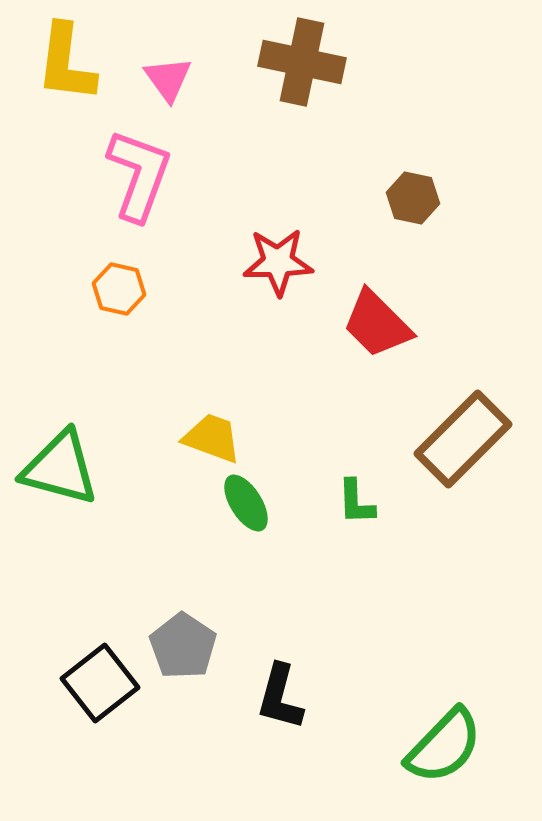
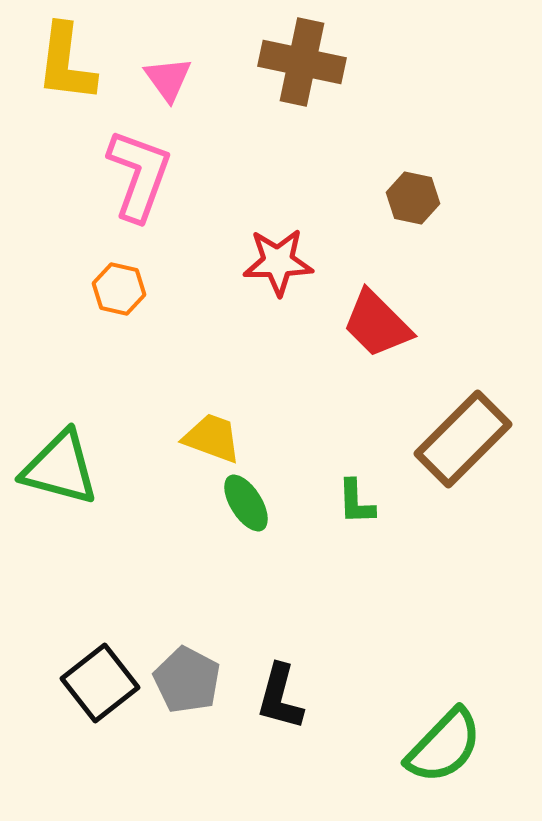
gray pentagon: moved 4 px right, 34 px down; rotated 6 degrees counterclockwise
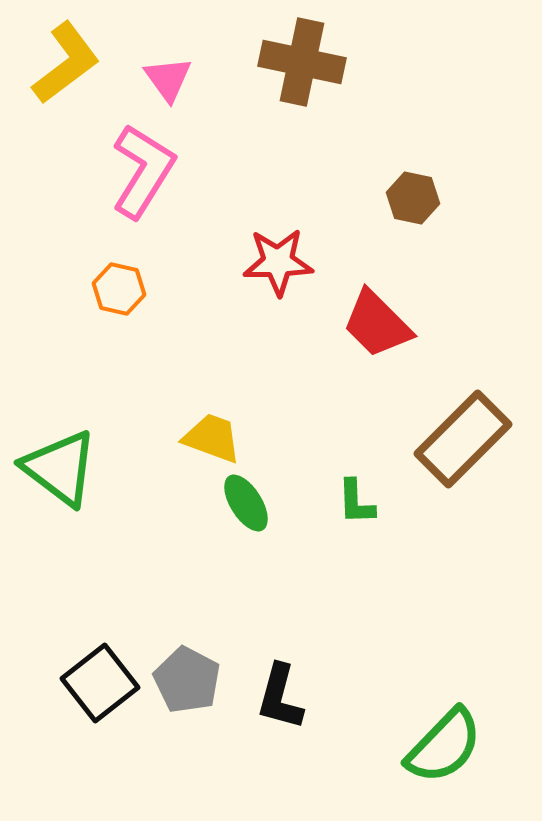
yellow L-shape: rotated 134 degrees counterclockwise
pink L-shape: moved 4 px right, 4 px up; rotated 12 degrees clockwise
green triangle: rotated 22 degrees clockwise
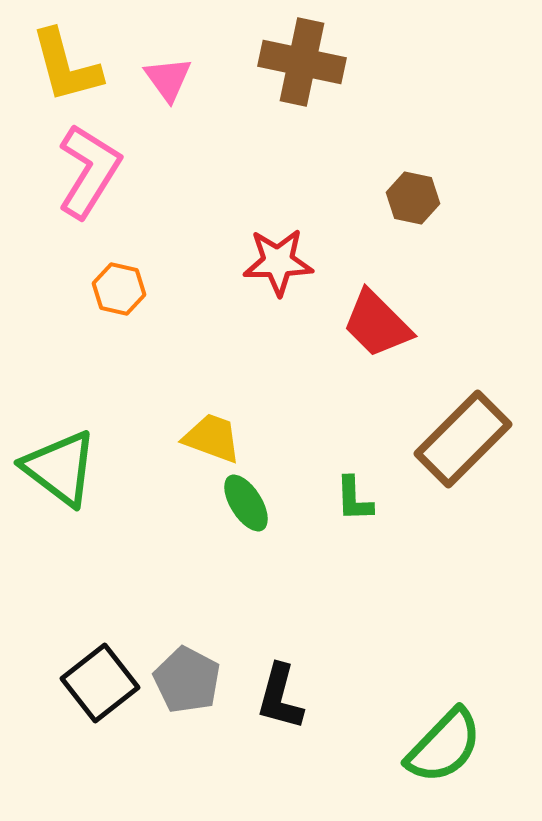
yellow L-shape: moved 3 px down; rotated 112 degrees clockwise
pink L-shape: moved 54 px left
green L-shape: moved 2 px left, 3 px up
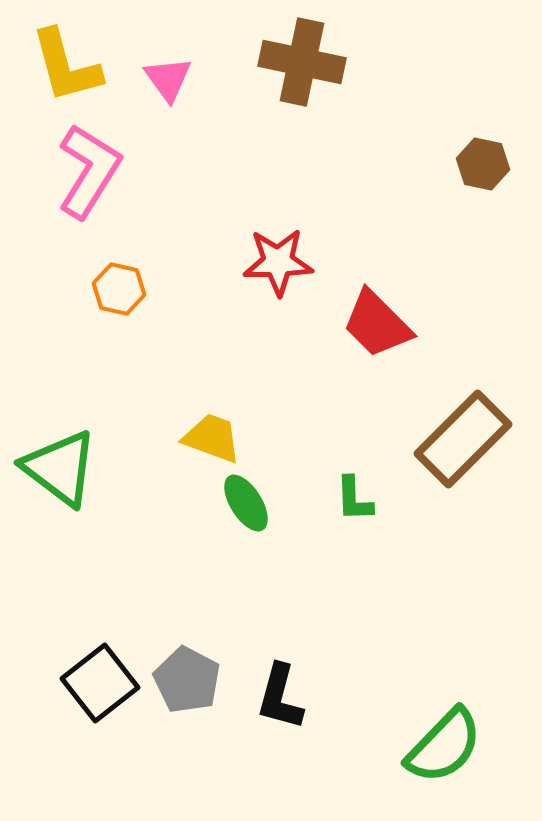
brown hexagon: moved 70 px right, 34 px up
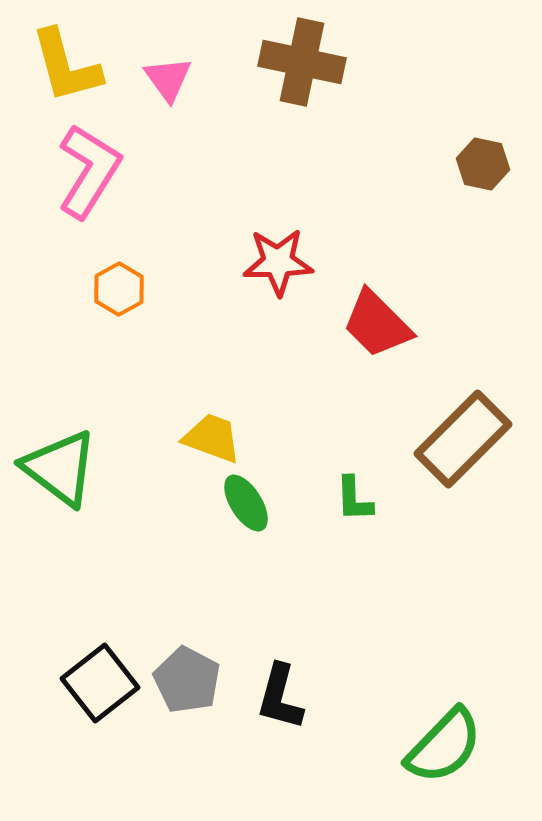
orange hexagon: rotated 18 degrees clockwise
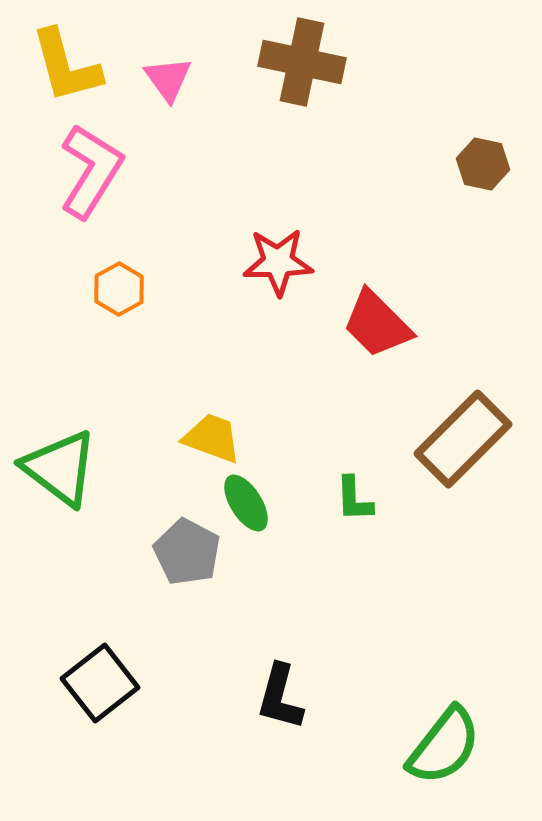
pink L-shape: moved 2 px right
gray pentagon: moved 128 px up
green semicircle: rotated 6 degrees counterclockwise
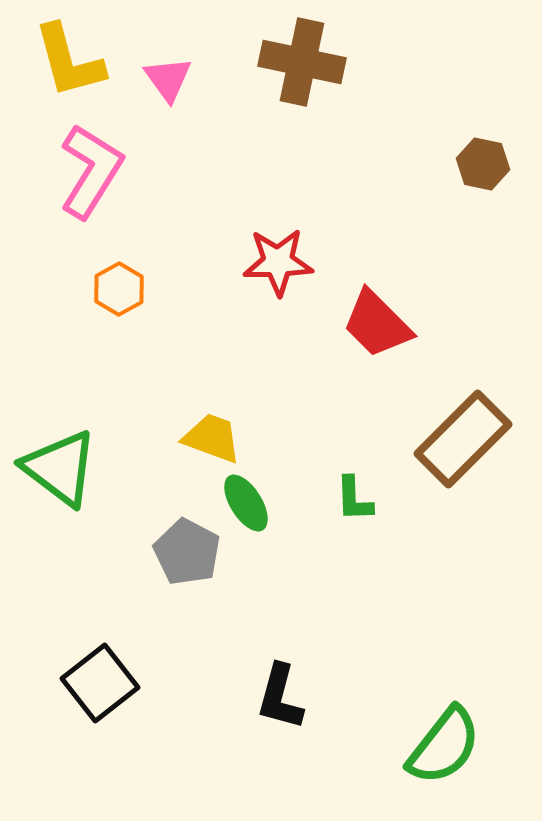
yellow L-shape: moved 3 px right, 5 px up
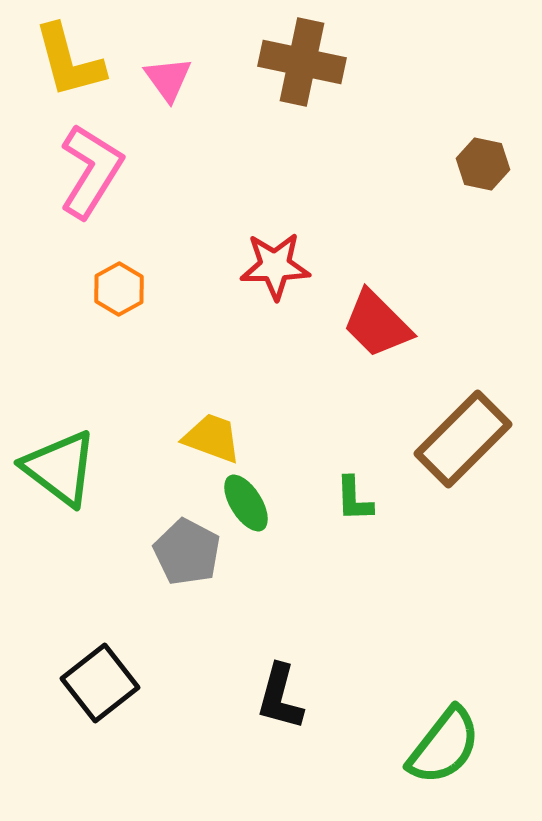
red star: moved 3 px left, 4 px down
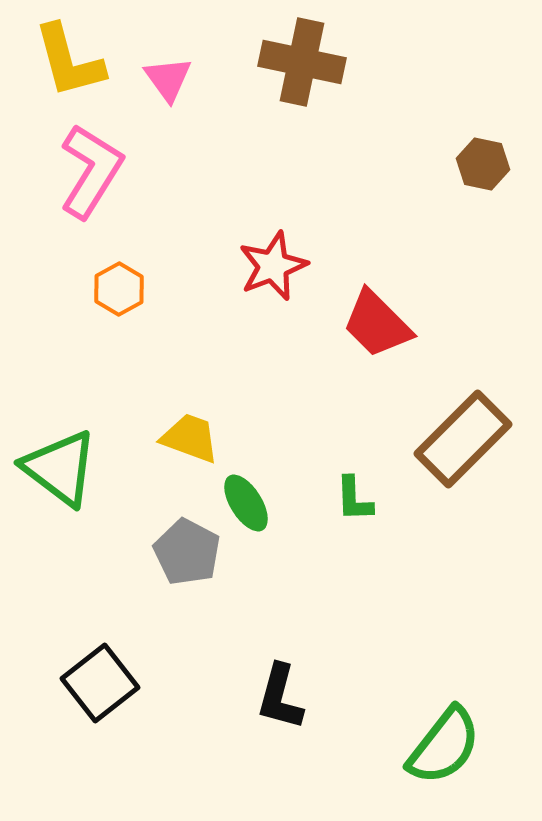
red star: moved 2 px left; rotated 20 degrees counterclockwise
yellow trapezoid: moved 22 px left
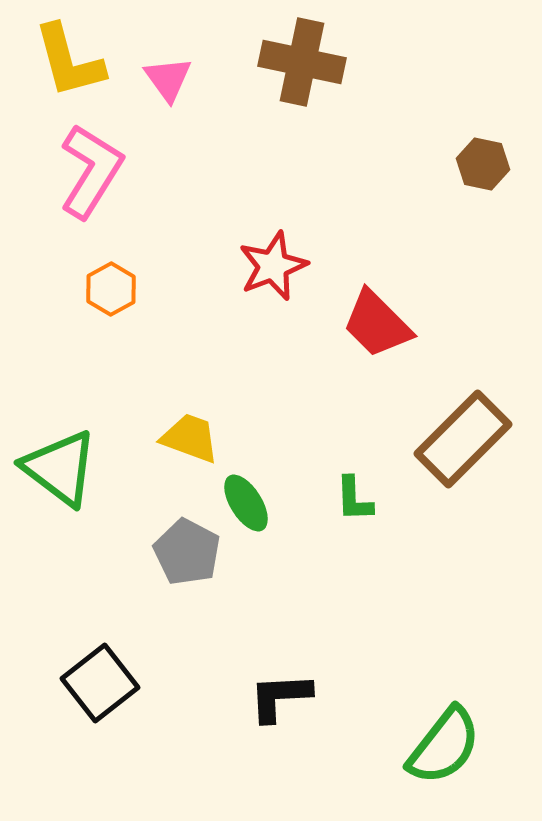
orange hexagon: moved 8 px left
black L-shape: rotated 72 degrees clockwise
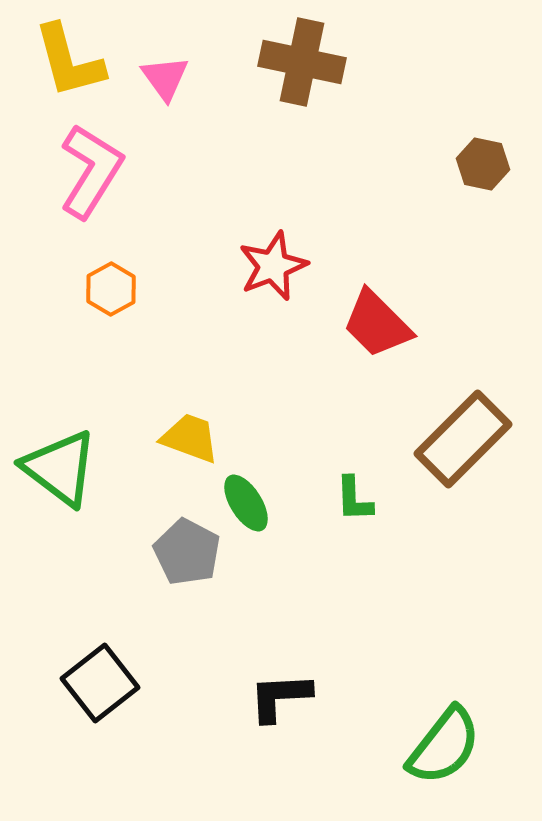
pink triangle: moved 3 px left, 1 px up
